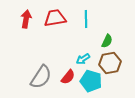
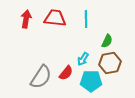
red trapezoid: rotated 15 degrees clockwise
cyan arrow: rotated 24 degrees counterclockwise
red semicircle: moved 2 px left, 4 px up
cyan pentagon: rotated 15 degrees counterclockwise
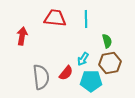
red arrow: moved 4 px left, 17 px down
green semicircle: rotated 40 degrees counterclockwise
gray semicircle: rotated 40 degrees counterclockwise
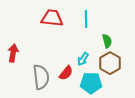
red trapezoid: moved 3 px left
red arrow: moved 9 px left, 17 px down
brown hexagon: rotated 20 degrees counterclockwise
cyan pentagon: moved 2 px down
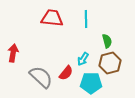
brown hexagon: rotated 15 degrees clockwise
gray semicircle: rotated 40 degrees counterclockwise
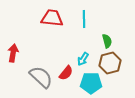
cyan line: moved 2 px left
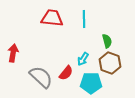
brown hexagon: rotated 25 degrees counterclockwise
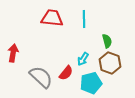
cyan pentagon: rotated 15 degrees counterclockwise
